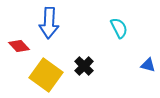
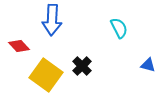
blue arrow: moved 3 px right, 3 px up
black cross: moved 2 px left
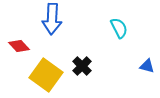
blue arrow: moved 1 px up
blue triangle: moved 1 px left, 1 px down
